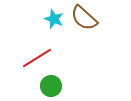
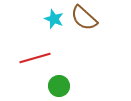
red line: moved 2 px left; rotated 16 degrees clockwise
green circle: moved 8 px right
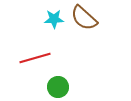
cyan star: rotated 24 degrees counterclockwise
green circle: moved 1 px left, 1 px down
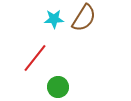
brown semicircle: rotated 100 degrees counterclockwise
red line: rotated 36 degrees counterclockwise
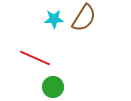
red line: rotated 76 degrees clockwise
green circle: moved 5 px left
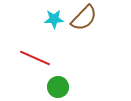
brown semicircle: rotated 12 degrees clockwise
green circle: moved 5 px right
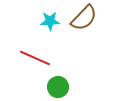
cyan star: moved 4 px left, 2 px down
